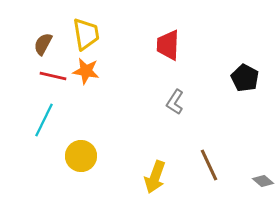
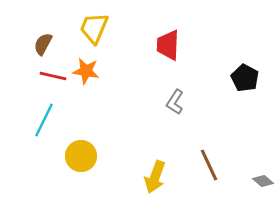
yellow trapezoid: moved 8 px right, 6 px up; rotated 148 degrees counterclockwise
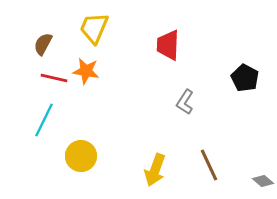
red line: moved 1 px right, 2 px down
gray L-shape: moved 10 px right
yellow arrow: moved 7 px up
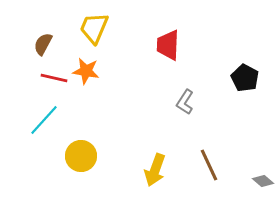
cyan line: rotated 16 degrees clockwise
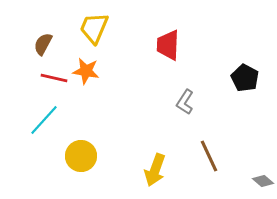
brown line: moved 9 px up
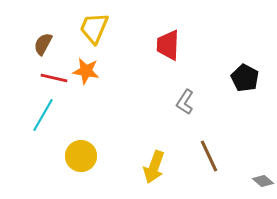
cyan line: moved 1 px left, 5 px up; rotated 12 degrees counterclockwise
yellow arrow: moved 1 px left, 3 px up
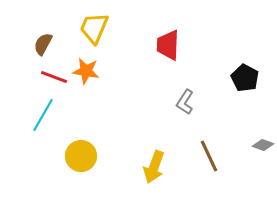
red line: moved 1 px up; rotated 8 degrees clockwise
gray diamond: moved 36 px up; rotated 20 degrees counterclockwise
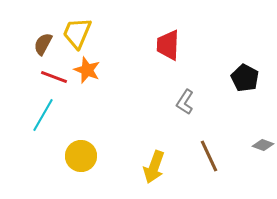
yellow trapezoid: moved 17 px left, 5 px down
orange star: moved 1 px right, 1 px up; rotated 12 degrees clockwise
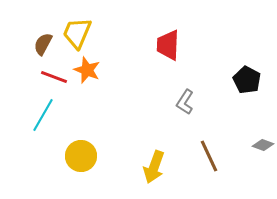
black pentagon: moved 2 px right, 2 px down
